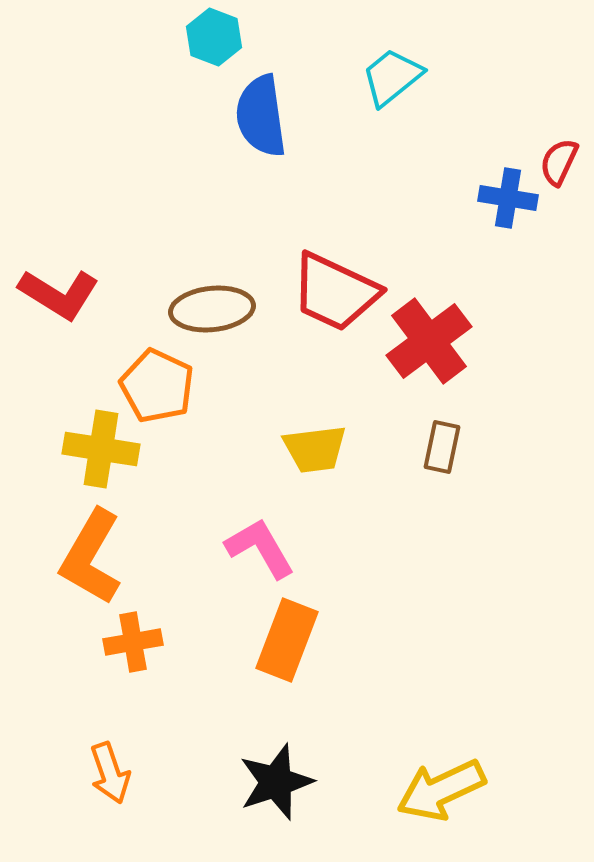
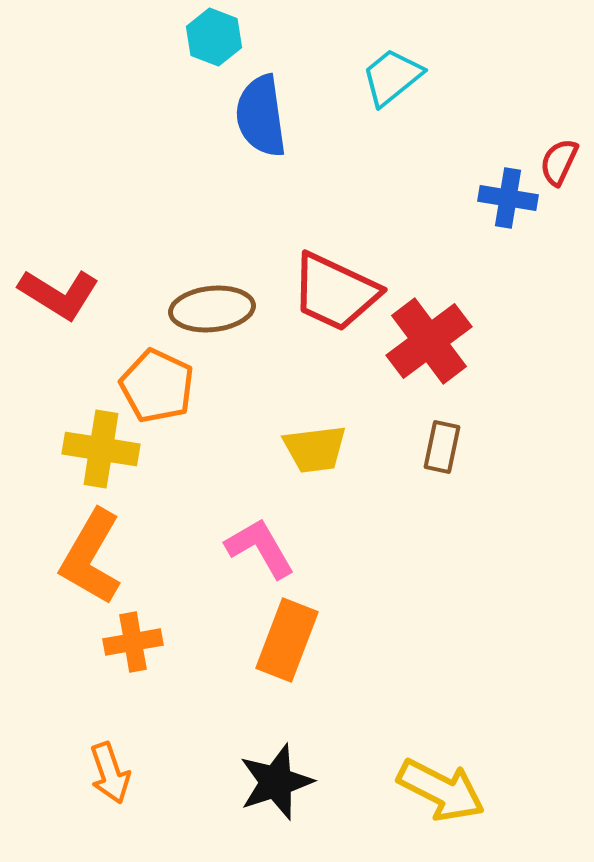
yellow arrow: rotated 128 degrees counterclockwise
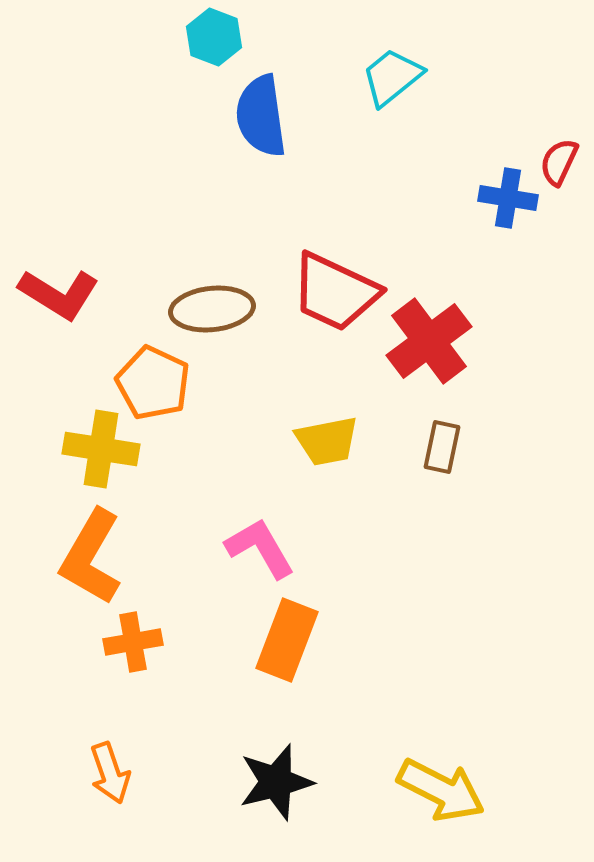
orange pentagon: moved 4 px left, 3 px up
yellow trapezoid: moved 12 px right, 8 px up; rotated 4 degrees counterclockwise
black star: rotated 4 degrees clockwise
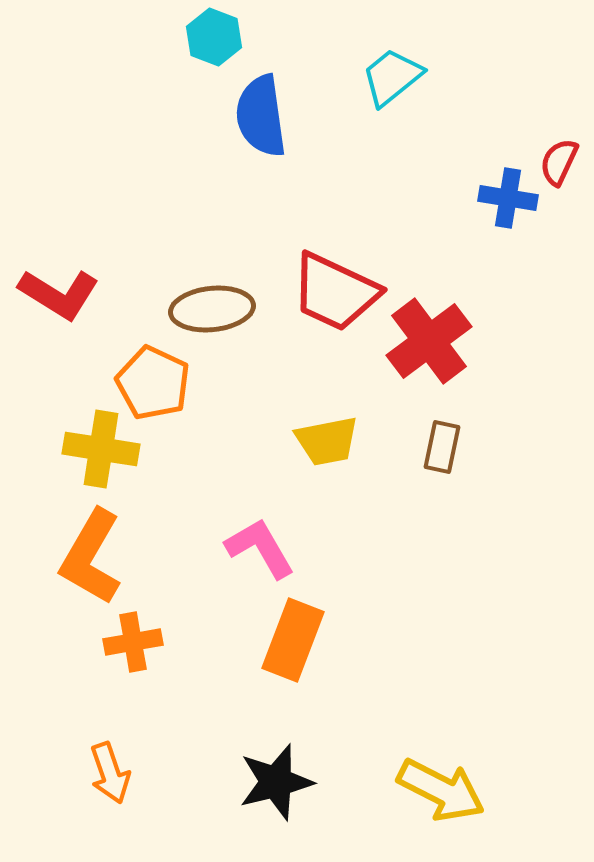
orange rectangle: moved 6 px right
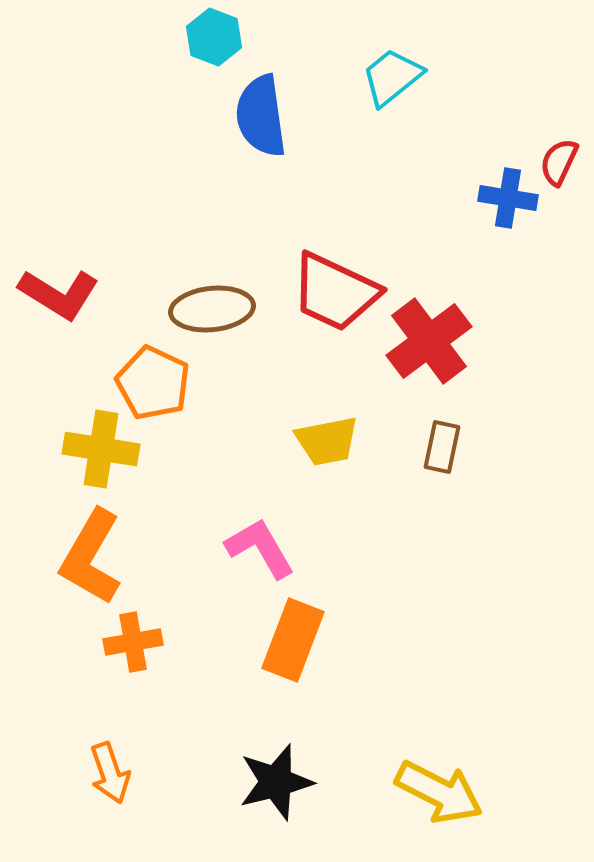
yellow arrow: moved 2 px left, 2 px down
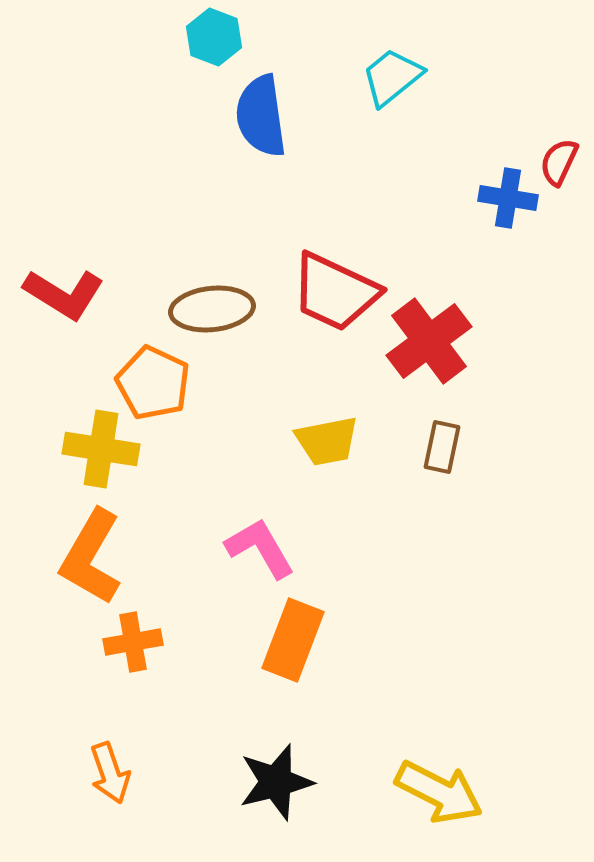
red L-shape: moved 5 px right
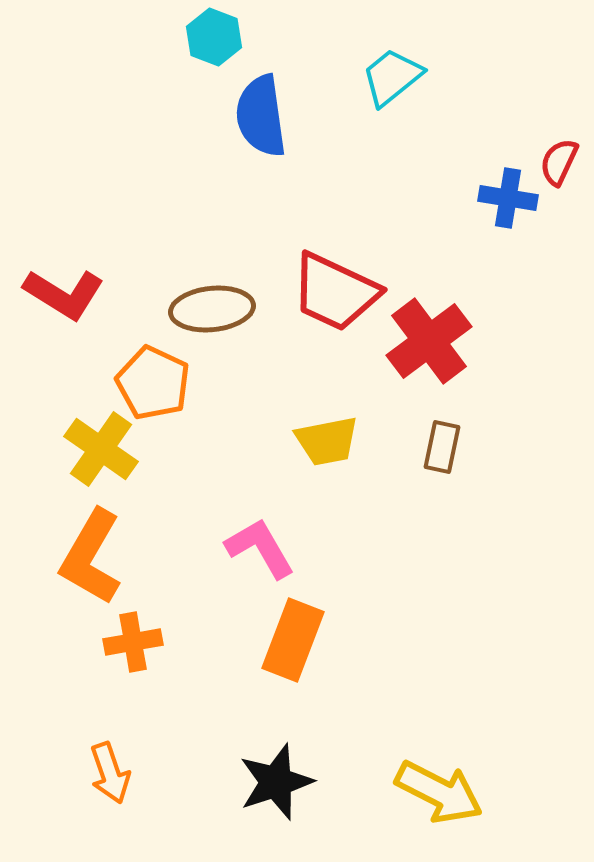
yellow cross: rotated 26 degrees clockwise
black star: rotated 4 degrees counterclockwise
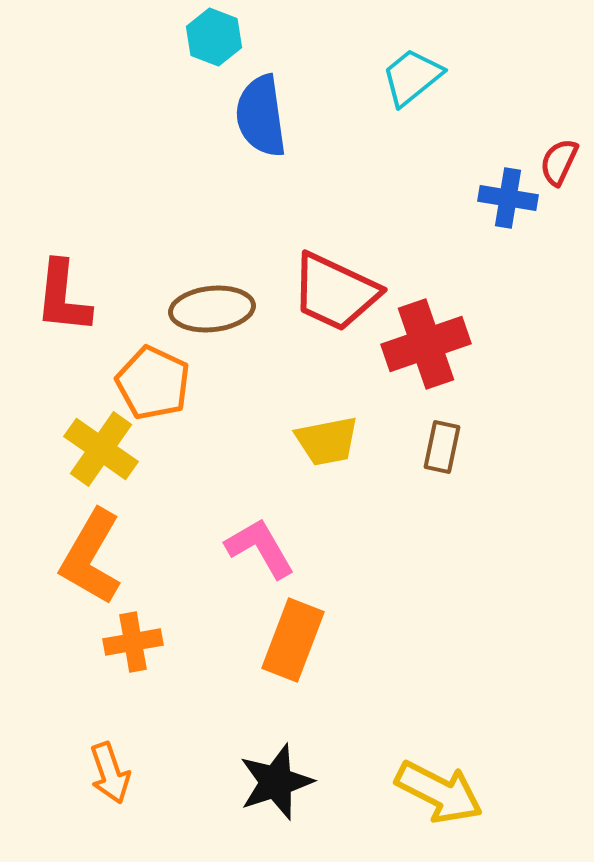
cyan trapezoid: moved 20 px right
red L-shape: moved 1 px left, 3 px down; rotated 64 degrees clockwise
red cross: moved 3 px left, 3 px down; rotated 18 degrees clockwise
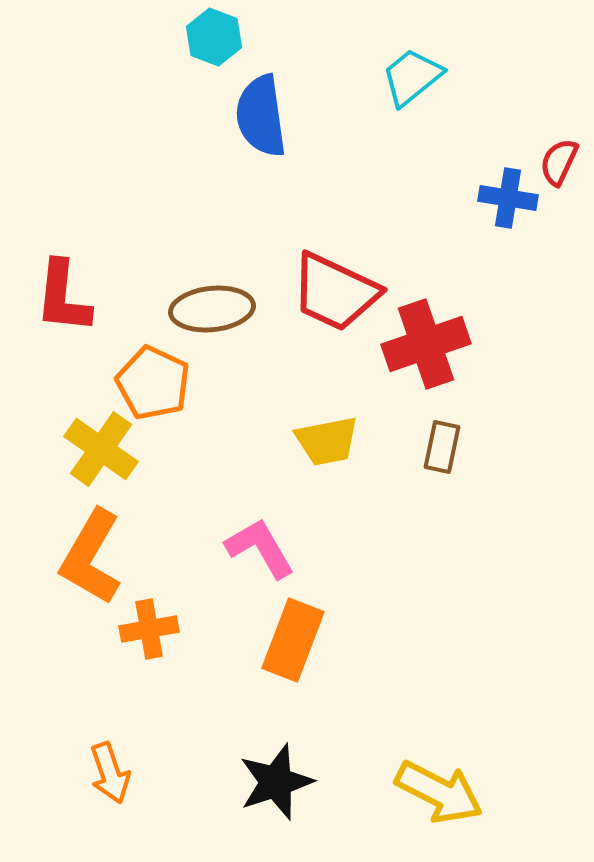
orange cross: moved 16 px right, 13 px up
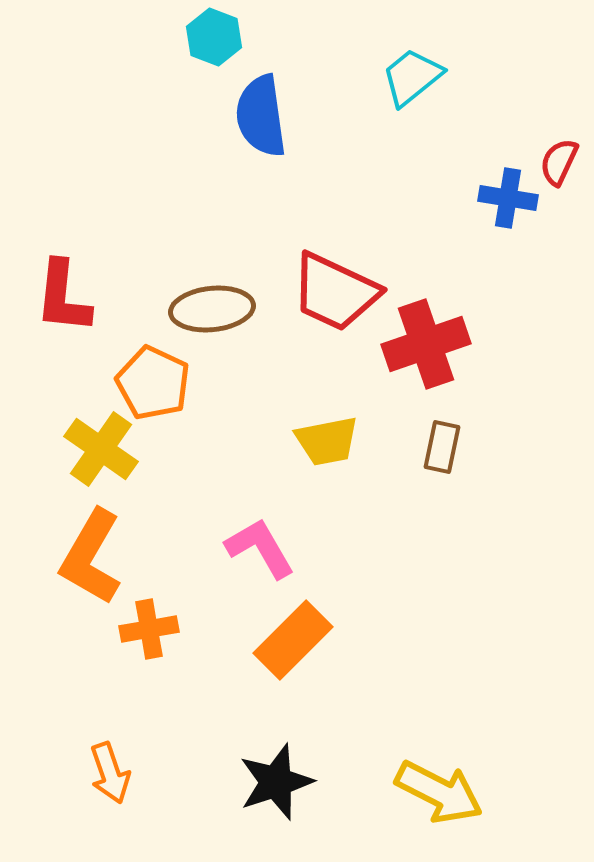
orange rectangle: rotated 24 degrees clockwise
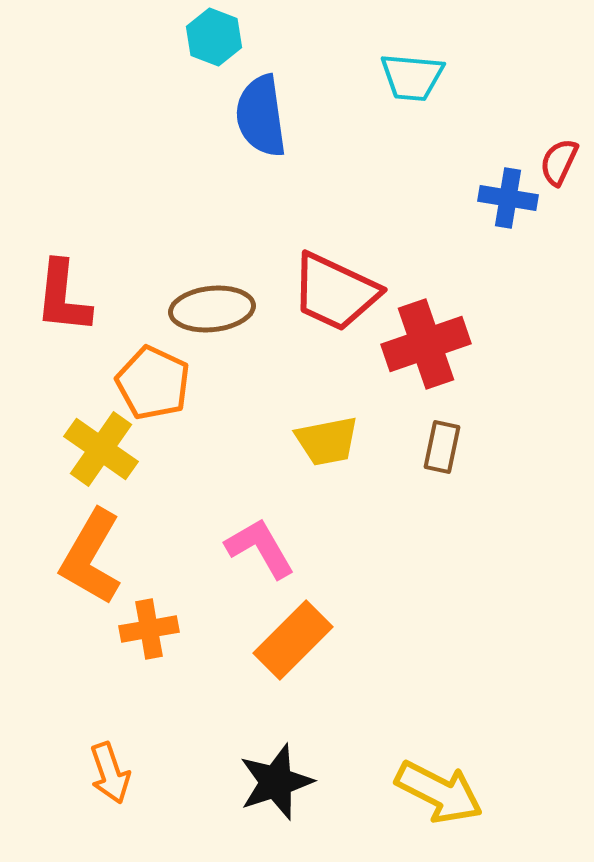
cyan trapezoid: rotated 136 degrees counterclockwise
